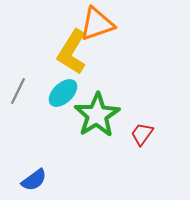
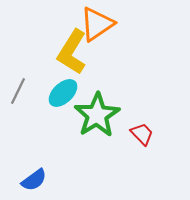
orange triangle: rotated 15 degrees counterclockwise
red trapezoid: rotated 100 degrees clockwise
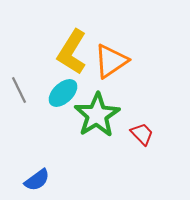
orange triangle: moved 14 px right, 37 px down
gray line: moved 1 px right, 1 px up; rotated 52 degrees counterclockwise
blue semicircle: moved 3 px right
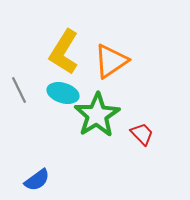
yellow L-shape: moved 8 px left
cyan ellipse: rotated 60 degrees clockwise
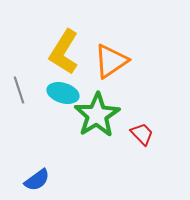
gray line: rotated 8 degrees clockwise
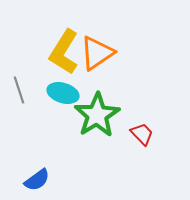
orange triangle: moved 14 px left, 8 px up
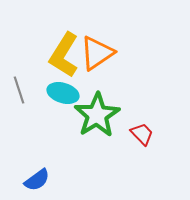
yellow L-shape: moved 3 px down
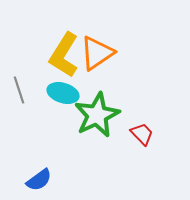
green star: rotated 6 degrees clockwise
blue semicircle: moved 2 px right
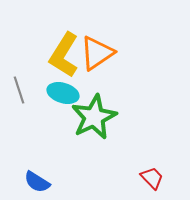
green star: moved 3 px left, 2 px down
red trapezoid: moved 10 px right, 44 px down
blue semicircle: moved 2 px left, 2 px down; rotated 68 degrees clockwise
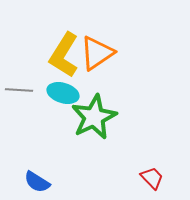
gray line: rotated 68 degrees counterclockwise
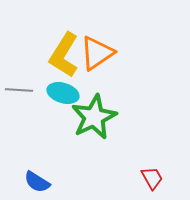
red trapezoid: rotated 15 degrees clockwise
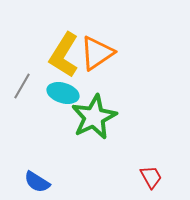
gray line: moved 3 px right, 4 px up; rotated 64 degrees counterclockwise
red trapezoid: moved 1 px left, 1 px up
